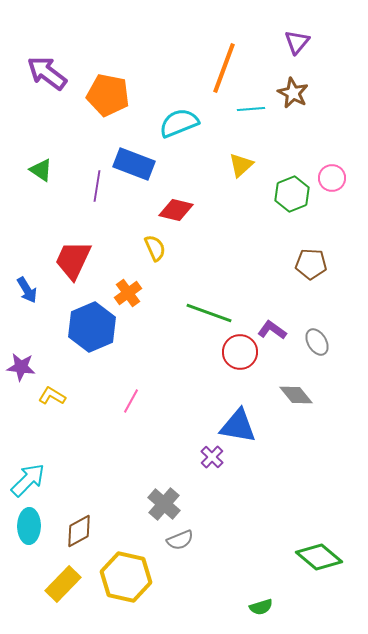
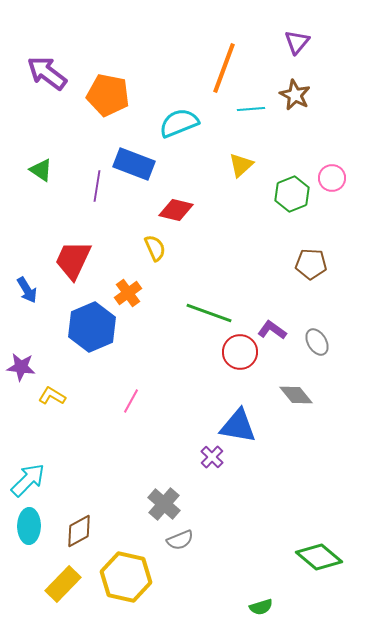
brown star: moved 2 px right, 2 px down
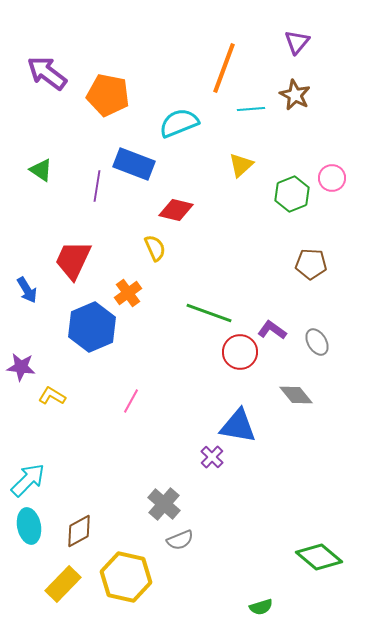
cyan ellipse: rotated 12 degrees counterclockwise
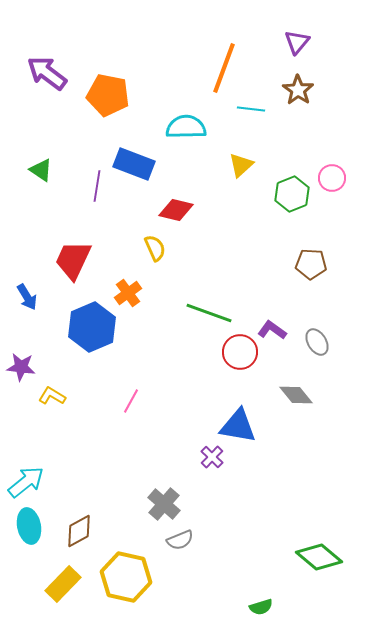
brown star: moved 3 px right, 5 px up; rotated 8 degrees clockwise
cyan line: rotated 12 degrees clockwise
cyan semicircle: moved 7 px right, 4 px down; rotated 21 degrees clockwise
blue arrow: moved 7 px down
cyan arrow: moved 2 px left, 2 px down; rotated 6 degrees clockwise
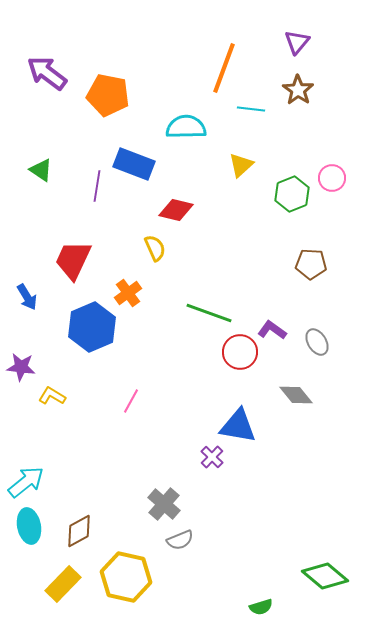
green diamond: moved 6 px right, 19 px down
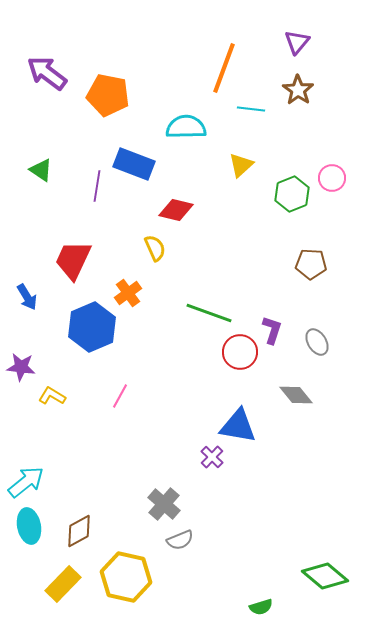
purple L-shape: rotated 72 degrees clockwise
pink line: moved 11 px left, 5 px up
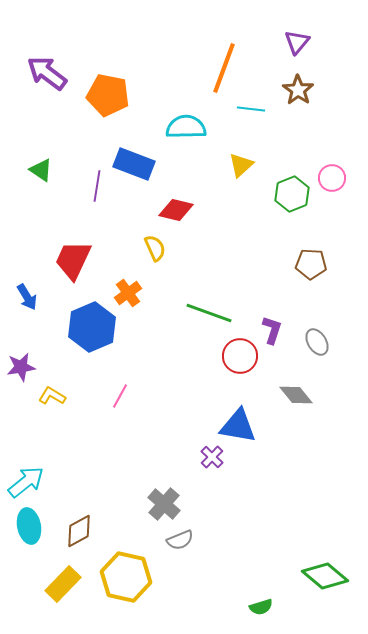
red circle: moved 4 px down
purple star: rotated 16 degrees counterclockwise
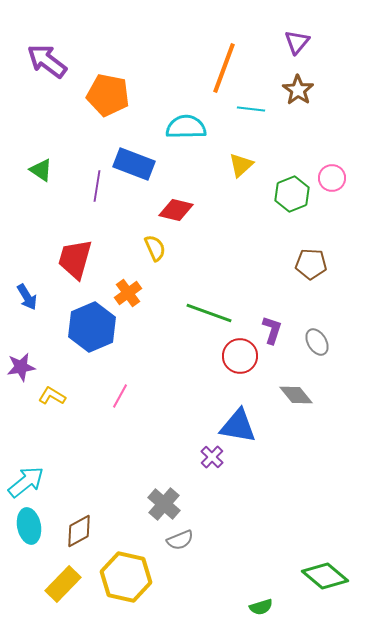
purple arrow: moved 12 px up
red trapezoid: moved 2 px right, 1 px up; rotated 9 degrees counterclockwise
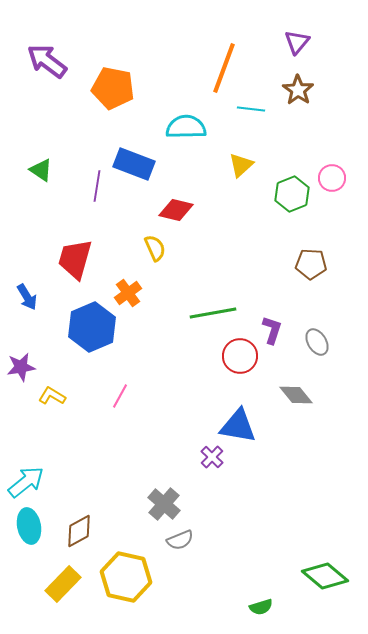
orange pentagon: moved 5 px right, 7 px up
green line: moved 4 px right; rotated 30 degrees counterclockwise
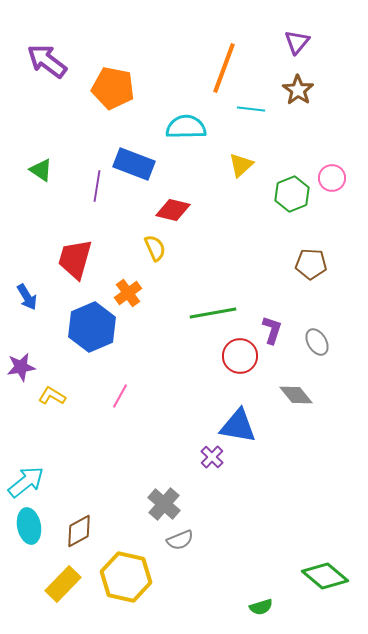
red diamond: moved 3 px left
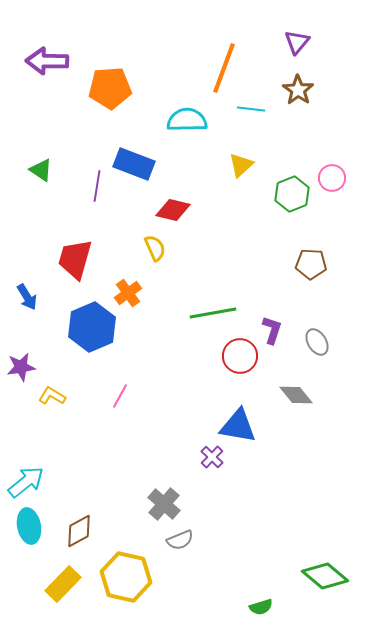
purple arrow: rotated 36 degrees counterclockwise
orange pentagon: moved 3 px left; rotated 15 degrees counterclockwise
cyan semicircle: moved 1 px right, 7 px up
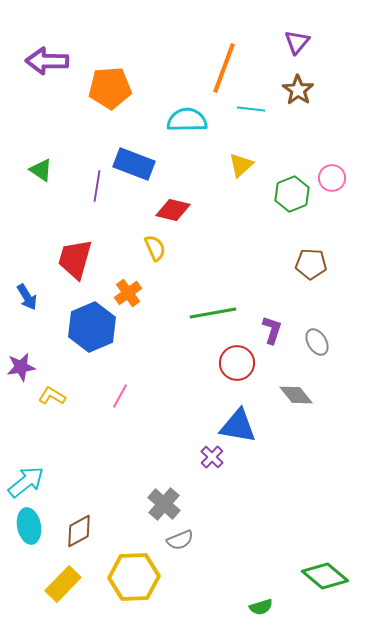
red circle: moved 3 px left, 7 px down
yellow hexagon: moved 8 px right; rotated 15 degrees counterclockwise
